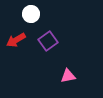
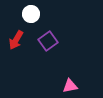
red arrow: rotated 30 degrees counterclockwise
pink triangle: moved 2 px right, 10 px down
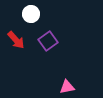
red arrow: rotated 72 degrees counterclockwise
pink triangle: moved 3 px left, 1 px down
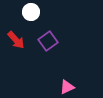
white circle: moved 2 px up
pink triangle: rotated 14 degrees counterclockwise
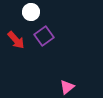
purple square: moved 4 px left, 5 px up
pink triangle: rotated 14 degrees counterclockwise
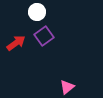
white circle: moved 6 px right
red arrow: moved 3 px down; rotated 84 degrees counterclockwise
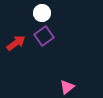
white circle: moved 5 px right, 1 px down
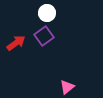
white circle: moved 5 px right
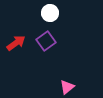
white circle: moved 3 px right
purple square: moved 2 px right, 5 px down
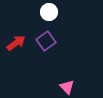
white circle: moved 1 px left, 1 px up
pink triangle: rotated 35 degrees counterclockwise
